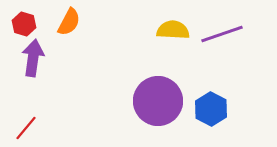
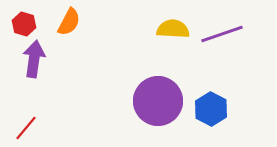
yellow semicircle: moved 1 px up
purple arrow: moved 1 px right, 1 px down
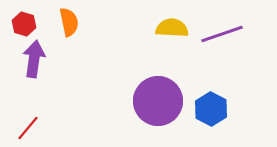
orange semicircle: rotated 40 degrees counterclockwise
yellow semicircle: moved 1 px left, 1 px up
red line: moved 2 px right
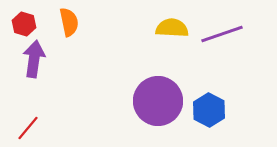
blue hexagon: moved 2 px left, 1 px down
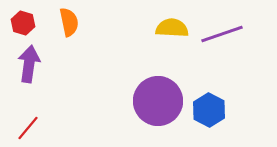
red hexagon: moved 1 px left, 1 px up
purple arrow: moved 5 px left, 5 px down
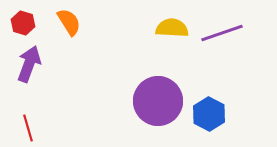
orange semicircle: rotated 20 degrees counterclockwise
purple line: moved 1 px up
purple arrow: rotated 12 degrees clockwise
blue hexagon: moved 4 px down
red line: rotated 56 degrees counterclockwise
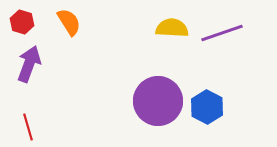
red hexagon: moved 1 px left, 1 px up
blue hexagon: moved 2 px left, 7 px up
red line: moved 1 px up
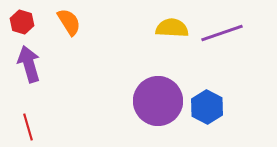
purple arrow: rotated 36 degrees counterclockwise
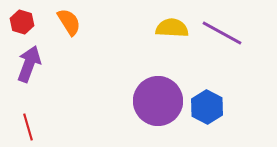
purple line: rotated 48 degrees clockwise
purple arrow: rotated 36 degrees clockwise
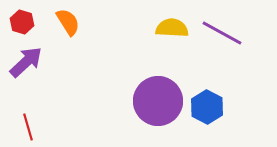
orange semicircle: moved 1 px left
purple arrow: moved 3 px left, 2 px up; rotated 27 degrees clockwise
